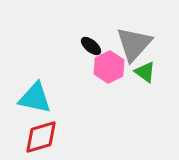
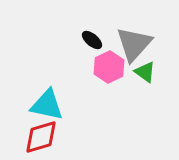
black ellipse: moved 1 px right, 6 px up
cyan triangle: moved 12 px right, 7 px down
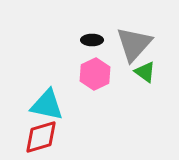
black ellipse: rotated 40 degrees counterclockwise
pink hexagon: moved 14 px left, 7 px down
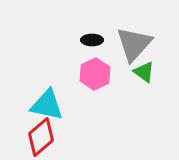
green triangle: moved 1 px left
red diamond: rotated 24 degrees counterclockwise
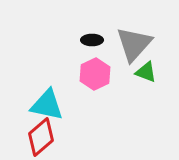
green triangle: moved 2 px right; rotated 15 degrees counterclockwise
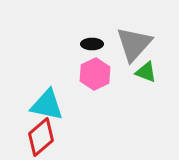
black ellipse: moved 4 px down
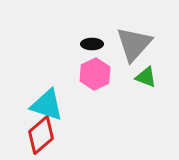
green triangle: moved 5 px down
cyan triangle: rotated 6 degrees clockwise
red diamond: moved 2 px up
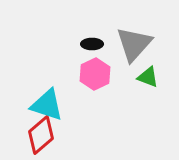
green triangle: moved 2 px right
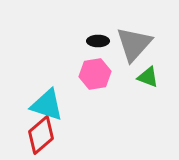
black ellipse: moved 6 px right, 3 px up
pink hexagon: rotated 16 degrees clockwise
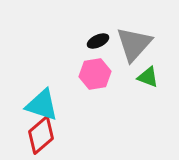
black ellipse: rotated 25 degrees counterclockwise
cyan triangle: moved 5 px left
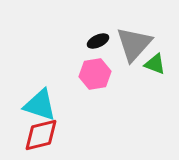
green triangle: moved 7 px right, 13 px up
cyan triangle: moved 2 px left
red diamond: rotated 27 degrees clockwise
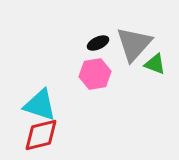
black ellipse: moved 2 px down
